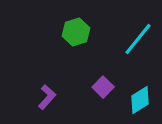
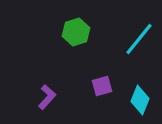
cyan line: moved 1 px right
purple square: moved 1 px left, 1 px up; rotated 30 degrees clockwise
cyan diamond: rotated 36 degrees counterclockwise
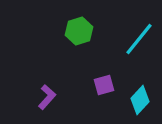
green hexagon: moved 3 px right, 1 px up
purple square: moved 2 px right, 1 px up
cyan diamond: rotated 20 degrees clockwise
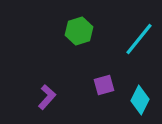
cyan diamond: rotated 16 degrees counterclockwise
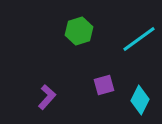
cyan line: rotated 15 degrees clockwise
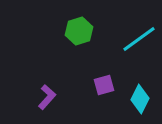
cyan diamond: moved 1 px up
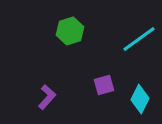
green hexagon: moved 9 px left
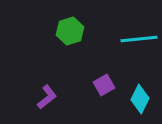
cyan line: rotated 30 degrees clockwise
purple square: rotated 15 degrees counterclockwise
purple L-shape: rotated 10 degrees clockwise
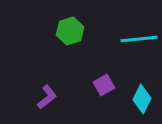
cyan diamond: moved 2 px right
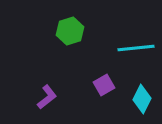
cyan line: moved 3 px left, 9 px down
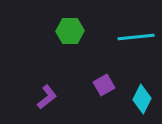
green hexagon: rotated 16 degrees clockwise
cyan line: moved 11 px up
